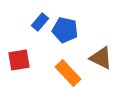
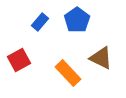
blue pentagon: moved 12 px right, 10 px up; rotated 25 degrees clockwise
red square: rotated 20 degrees counterclockwise
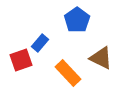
blue rectangle: moved 21 px down
red square: moved 2 px right; rotated 10 degrees clockwise
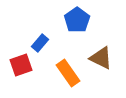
red square: moved 5 px down
orange rectangle: rotated 8 degrees clockwise
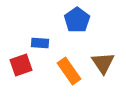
blue rectangle: rotated 54 degrees clockwise
brown triangle: moved 2 px right, 5 px down; rotated 30 degrees clockwise
orange rectangle: moved 1 px right, 2 px up
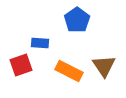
brown triangle: moved 1 px right, 3 px down
orange rectangle: rotated 28 degrees counterclockwise
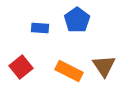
blue rectangle: moved 15 px up
red square: moved 2 px down; rotated 20 degrees counterclockwise
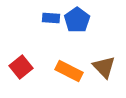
blue rectangle: moved 11 px right, 10 px up
brown triangle: moved 1 px down; rotated 10 degrees counterclockwise
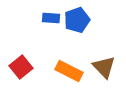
blue pentagon: rotated 15 degrees clockwise
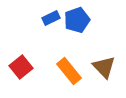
blue rectangle: rotated 30 degrees counterclockwise
orange rectangle: rotated 24 degrees clockwise
